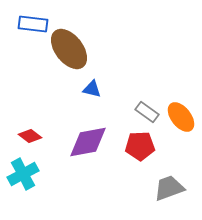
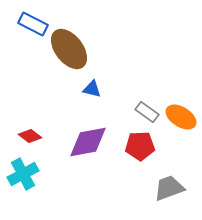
blue rectangle: rotated 20 degrees clockwise
orange ellipse: rotated 20 degrees counterclockwise
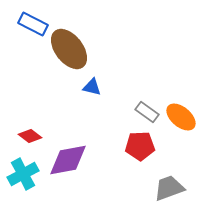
blue triangle: moved 2 px up
orange ellipse: rotated 8 degrees clockwise
purple diamond: moved 20 px left, 18 px down
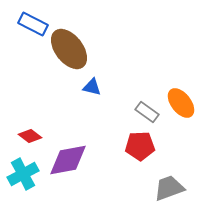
orange ellipse: moved 14 px up; rotated 12 degrees clockwise
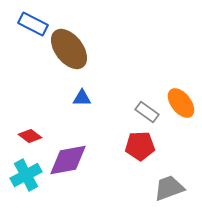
blue triangle: moved 10 px left, 11 px down; rotated 12 degrees counterclockwise
cyan cross: moved 3 px right, 1 px down
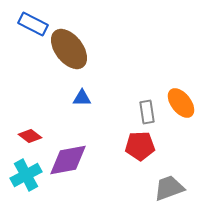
gray rectangle: rotated 45 degrees clockwise
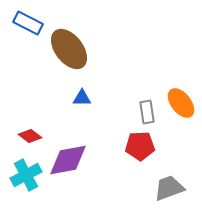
blue rectangle: moved 5 px left, 1 px up
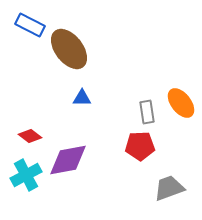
blue rectangle: moved 2 px right, 2 px down
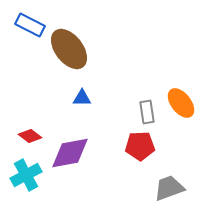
purple diamond: moved 2 px right, 7 px up
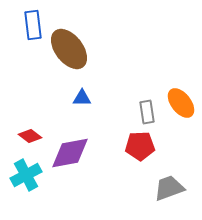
blue rectangle: moved 3 px right; rotated 56 degrees clockwise
